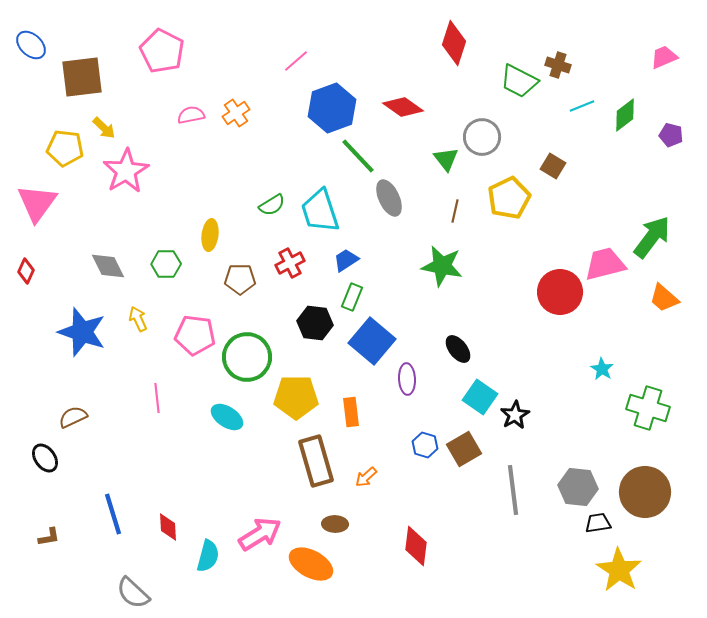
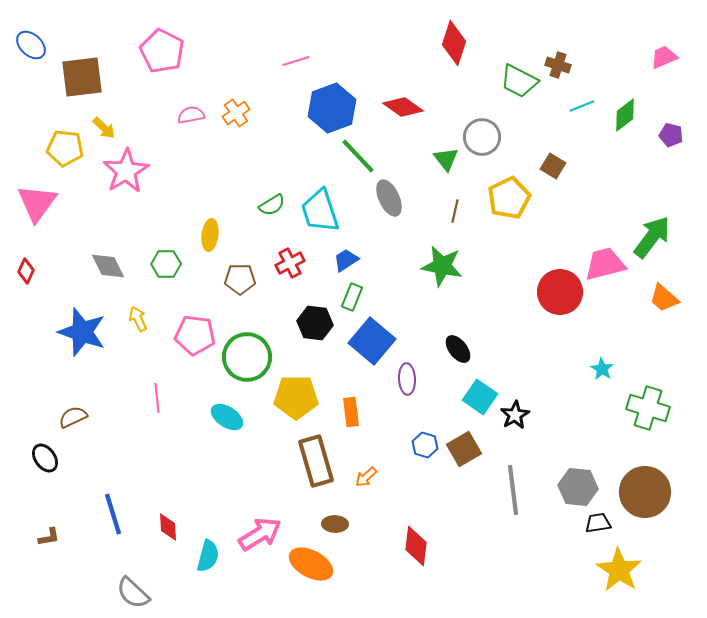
pink line at (296, 61): rotated 24 degrees clockwise
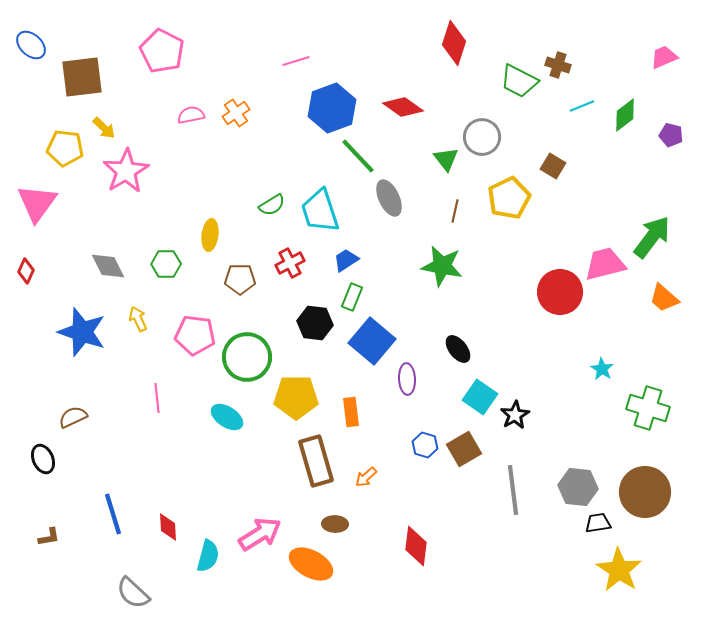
black ellipse at (45, 458): moved 2 px left, 1 px down; rotated 12 degrees clockwise
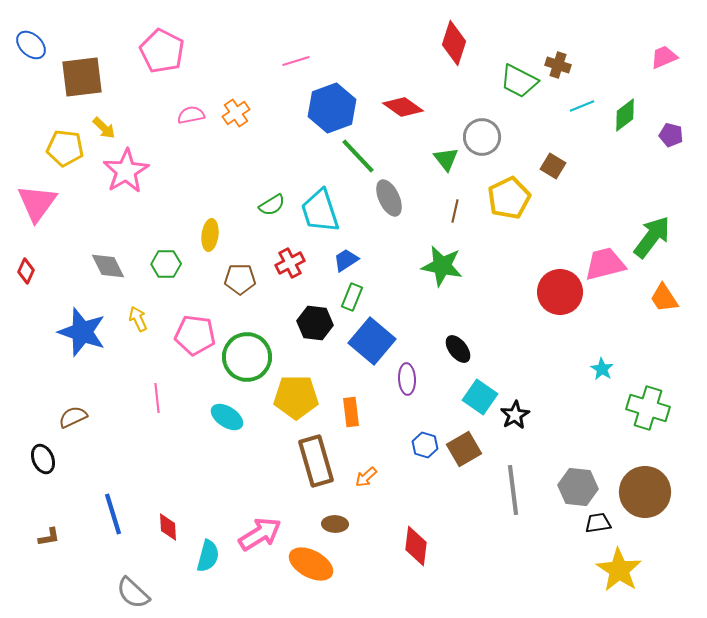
orange trapezoid at (664, 298): rotated 16 degrees clockwise
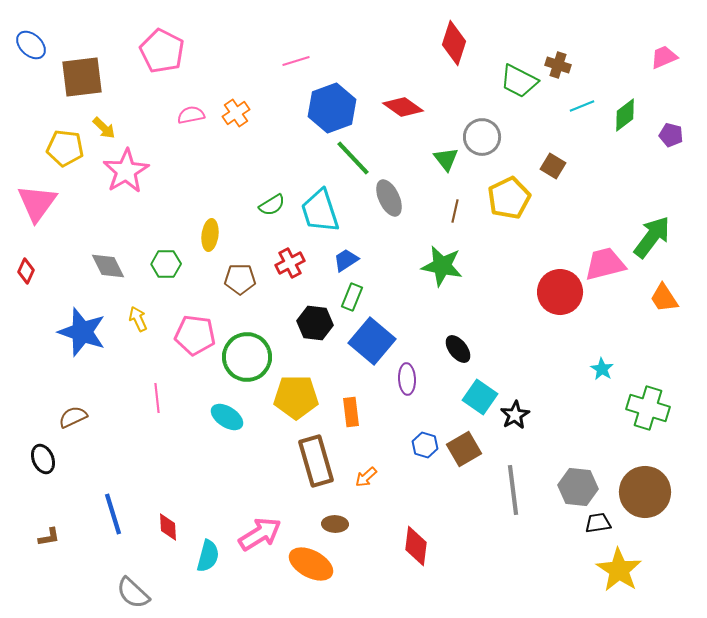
green line at (358, 156): moved 5 px left, 2 px down
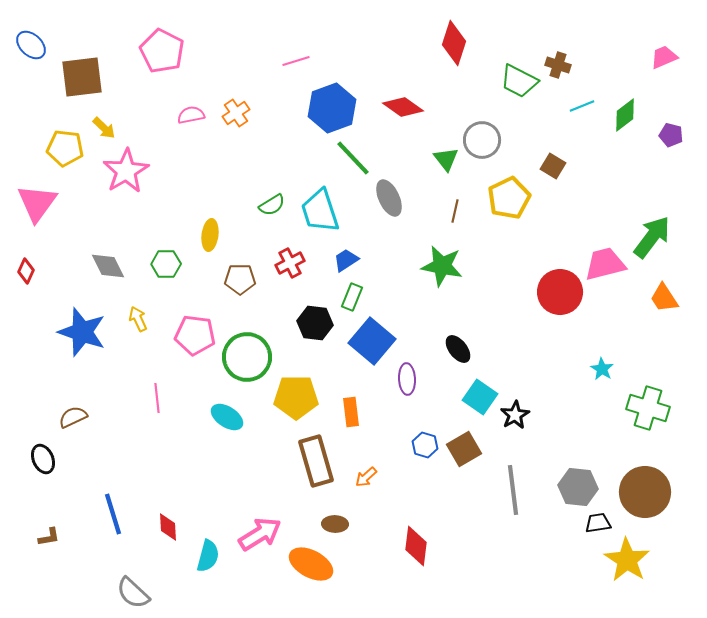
gray circle at (482, 137): moved 3 px down
yellow star at (619, 570): moved 8 px right, 10 px up
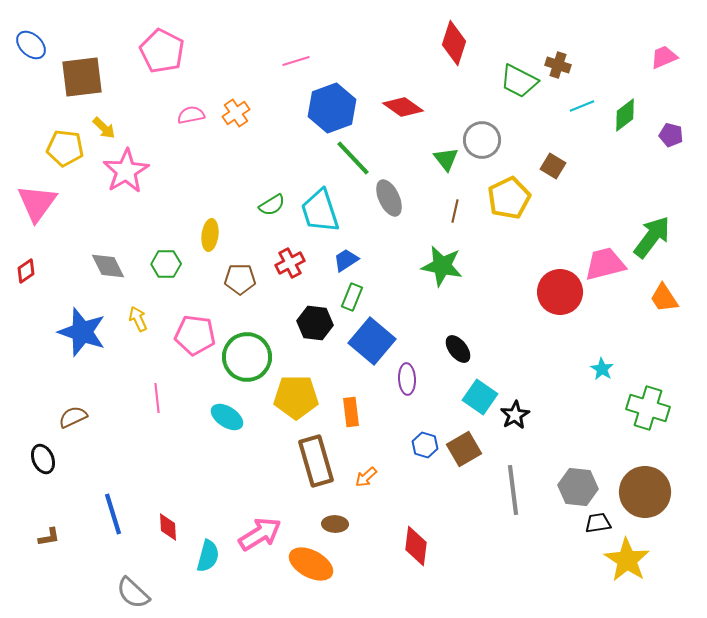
red diamond at (26, 271): rotated 30 degrees clockwise
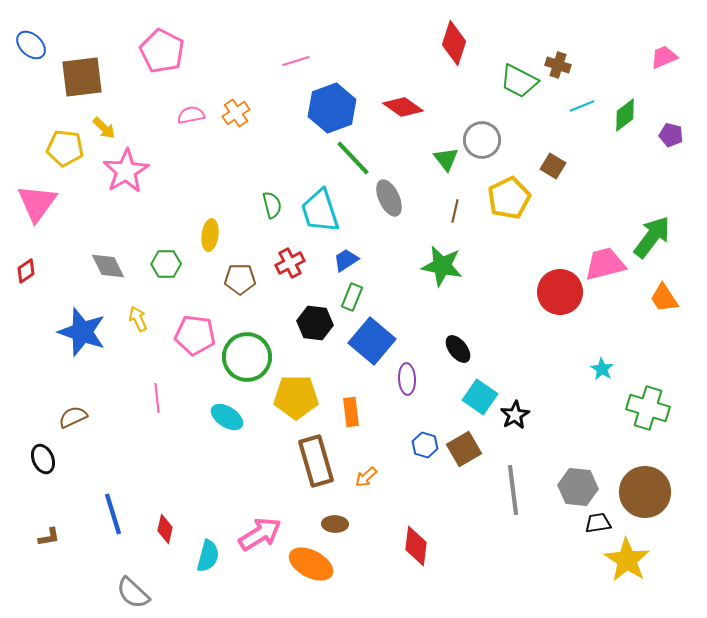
green semicircle at (272, 205): rotated 72 degrees counterclockwise
red diamond at (168, 527): moved 3 px left, 2 px down; rotated 16 degrees clockwise
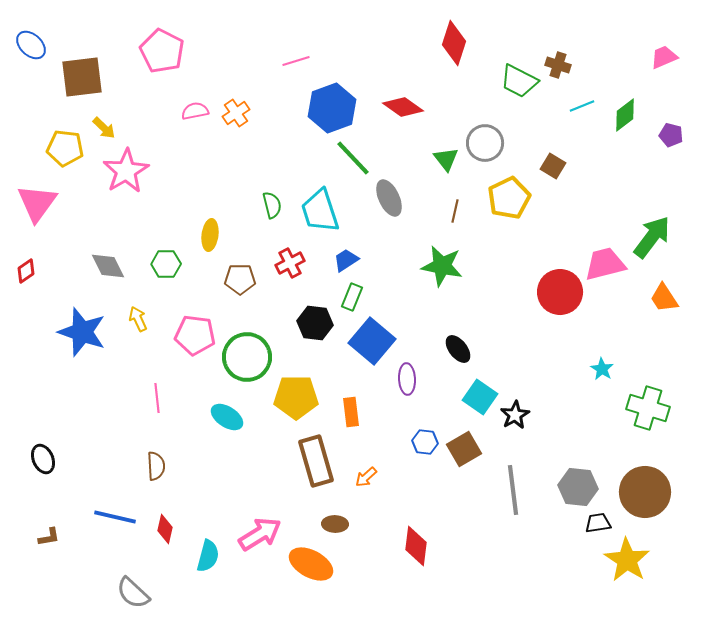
pink semicircle at (191, 115): moved 4 px right, 4 px up
gray circle at (482, 140): moved 3 px right, 3 px down
brown semicircle at (73, 417): moved 83 px right, 49 px down; rotated 112 degrees clockwise
blue hexagon at (425, 445): moved 3 px up; rotated 10 degrees counterclockwise
blue line at (113, 514): moved 2 px right, 3 px down; rotated 60 degrees counterclockwise
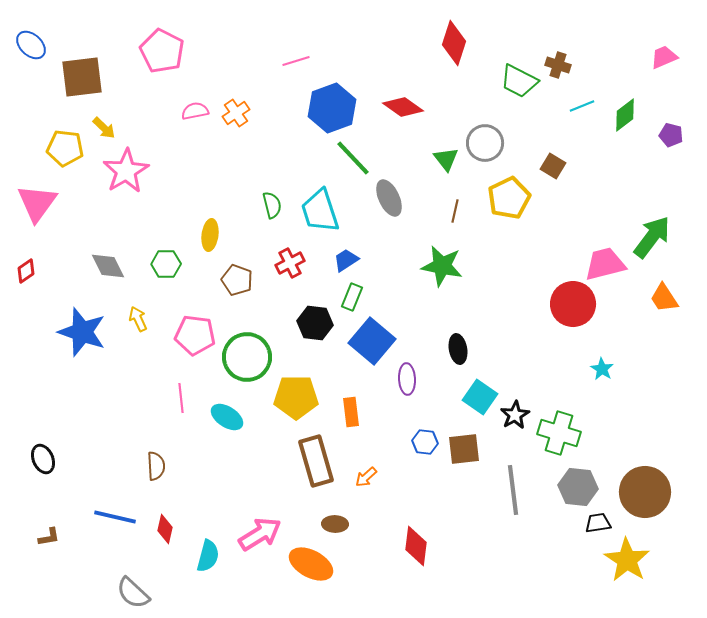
brown pentagon at (240, 279): moved 3 px left, 1 px down; rotated 20 degrees clockwise
red circle at (560, 292): moved 13 px right, 12 px down
black ellipse at (458, 349): rotated 28 degrees clockwise
pink line at (157, 398): moved 24 px right
green cross at (648, 408): moved 89 px left, 25 px down
brown square at (464, 449): rotated 24 degrees clockwise
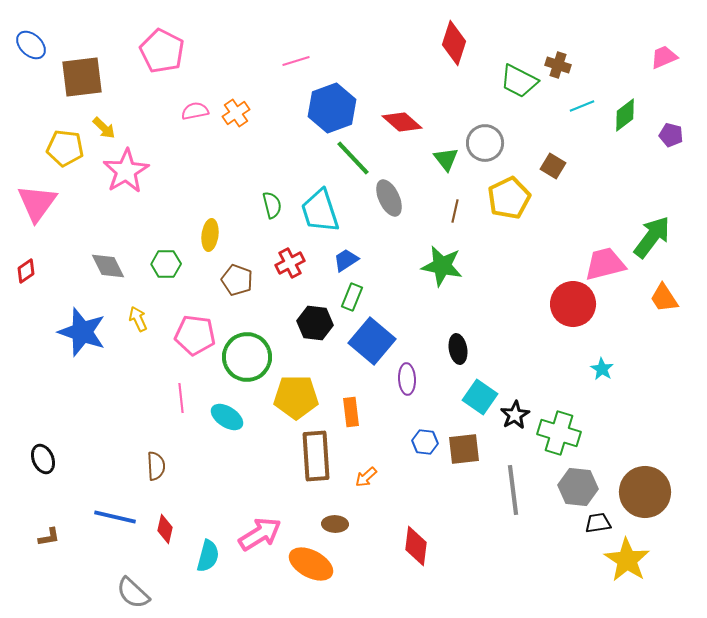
red diamond at (403, 107): moved 1 px left, 15 px down; rotated 6 degrees clockwise
brown rectangle at (316, 461): moved 5 px up; rotated 12 degrees clockwise
